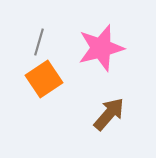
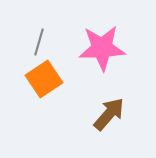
pink star: moved 1 px right; rotated 12 degrees clockwise
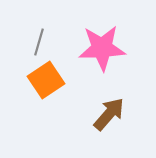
orange square: moved 2 px right, 1 px down
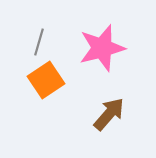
pink star: rotated 12 degrees counterclockwise
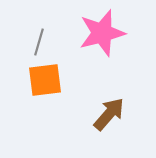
pink star: moved 15 px up
orange square: moved 1 px left; rotated 27 degrees clockwise
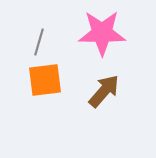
pink star: rotated 15 degrees clockwise
brown arrow: moved 5 px left, 23 px up
